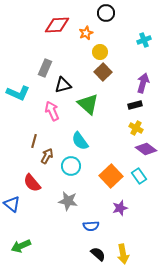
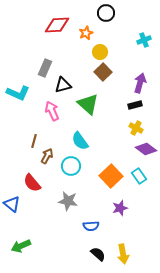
purple arrow: moved 3 px left
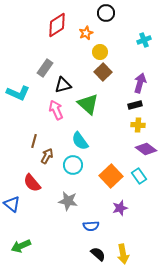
red diamond: rotated 30 degrees counterclockwise
gray rectangle: rotated 12 degrees clockwise
pink arrow: moved 4 px right, 1 px up
yellow cross: moved 2 px right, 3 px up; rotated 24 degrees counterclockwise
cyan circle: moved 2 px right, 1 px up
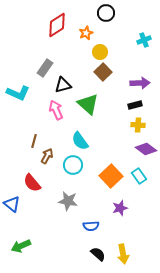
purple arrow: rotated 72 degrees clockwise
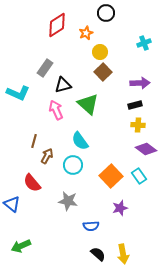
cyan cross: moved 3 px down
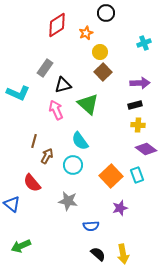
cyan rectangle: moved 2 px left, 1 px up; rotated 14 degrees clockwise
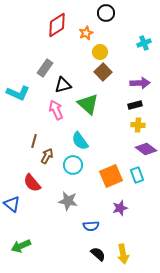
orange square: rotated 20 degrees clockwise
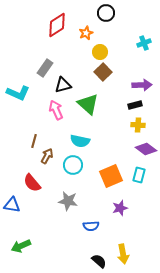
purple arrow: moved 2 px right, 2 px down
cyan semicircle: rotated 42 degrees counterclockwise
cyan rectangle: moved 2 px right; rotated 35 degrees clockwise
blue triangle: moved 1 px down; rotated 30 degrees counterclockwise
black semicircle: moved 1 px right, 7 px down
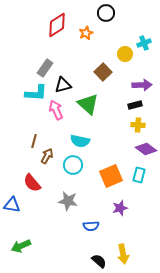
yellow circle: moved 25 px right, 2 px down
cyan L-shape: moved 18 px right; rotated 20 degrees counterclockwise
